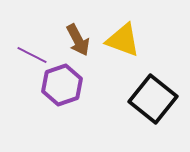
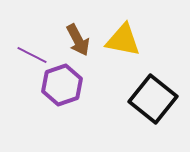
yellow triangle: rotated 9 degrees counterclockwise
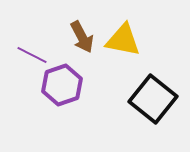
brown arrow: moved 4 px right, 3 px up
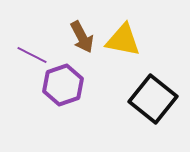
purple hexagon: moved 1 px right
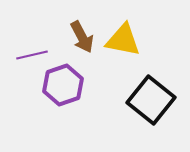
purple line: rotated 40 degrees counterclockwise
black square: moved 2 px left, 1 px down
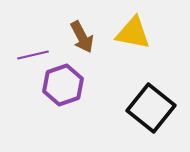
yellow triangle: moved 10 px right, 7 px up
purple line: moved 1 px right
black square: moved 8 px down
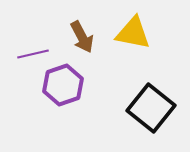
purple line: moved 1 px up
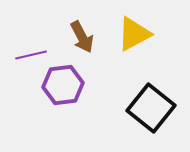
yellow triangle: moved 1 px right, 1 px down; rotated 39 degrees counterclockwise
purple line: moved 2 px left, 1 px down
purple hexagon: rotated 12 degrees clockwise
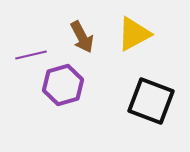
purple hexagon: rotated 9 degrees counterclockwise
black square: moved 7 px up; rotated 18 degrees counterclockwise
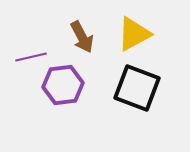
purple line: moved 2 px down
purple hexagon: rotated 9 degrees clockwise
black square: moved 14 px left, 13 px up
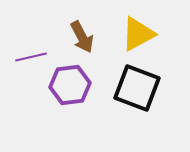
yellow triangle: moved 4 px right
purple hexagon: moved 7 px right
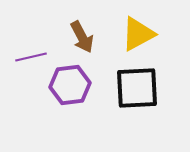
black square: rotated 24 degrees counterclockwise
